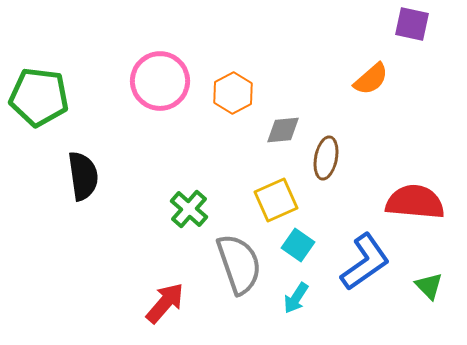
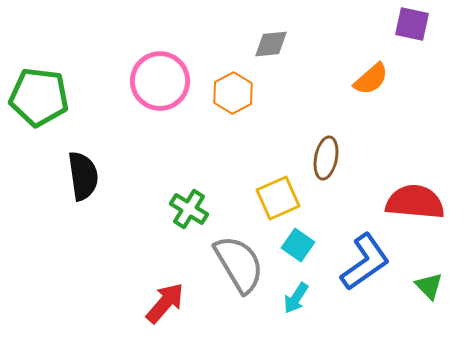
gray diamond: moved 12 px left, 86 px up
yellow square: moved 2 px right, 2 px up
green cross: rotated 9 degrees counterclockwise
gray semicircle: rotated 12 degrees counterclockwise
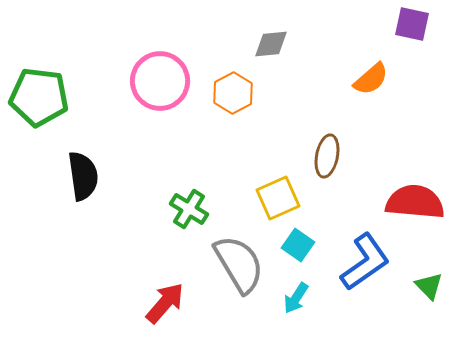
brown ellipse: moved 1 px right, 2 px up
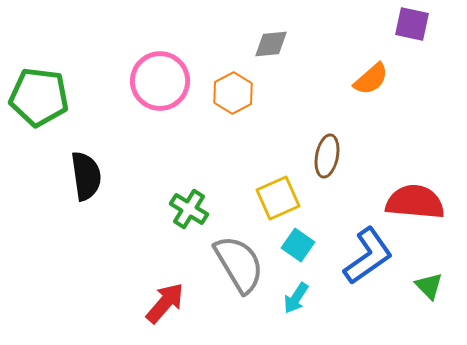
black semicircle: moved 3 px right
blue L-shape: moved 3 px right, 6 px up
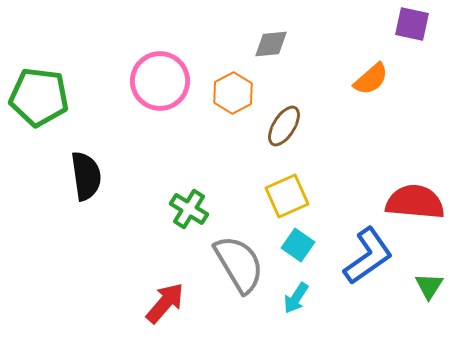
brown ellipse: moved 43 px left, 30 px up; rotated 21 degrees clockwise
yellow square: moved 9 px right, 2 px up
green triangle: rotated 16 degrees clockwise
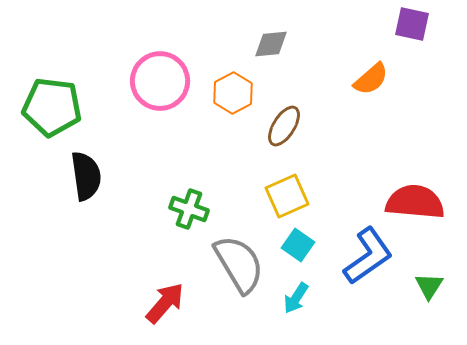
green pentagon: moved 13 px right, 10 px down
green cross: rotated 12 degrees counterclockwise
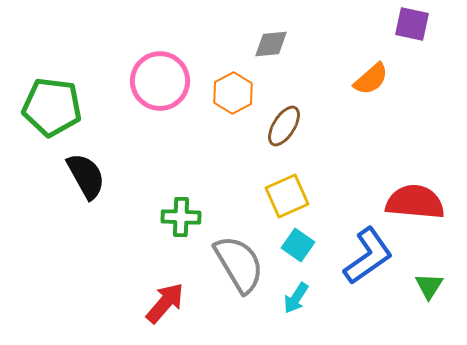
black semicircle: rotated 21 degrees counterclockwise
green cross: moved 8 px left, 8 px down; rotated 18 degrees counterclockwise
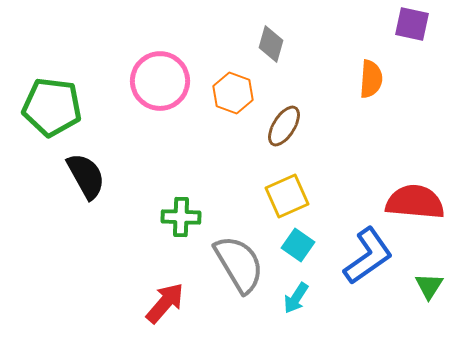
gray diamond: rotated 69 degrees counterclockwise
orange semicircle: rotated 45 degrees counterclockwise
orange hexagon: rotated 12 degrees counterclockwise
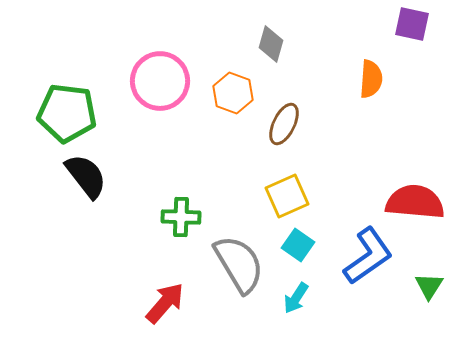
green pentagon: moved 15 px right, 6 px down
brown ellipse: moved 2 px up; rotated 6 degrees counterclockwise
black semicircle: rotated 9 degrees counterclockwise
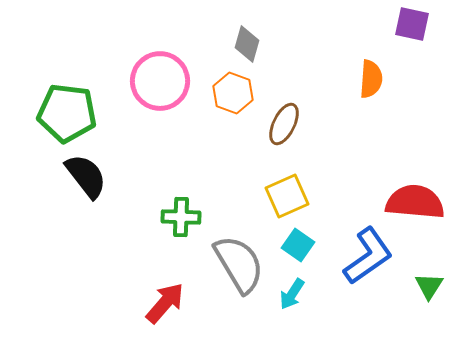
gray diamond: moved 24 px left
cyan arrow: moved 4 px left, 4 px up
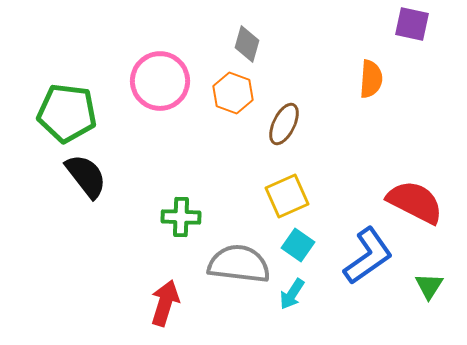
red semicircle: rotated 22 degrees clockwise
gray semicircle: rotated 52 degrees counterclockwise
red arrow: rotated 24 degrees counterclockwise
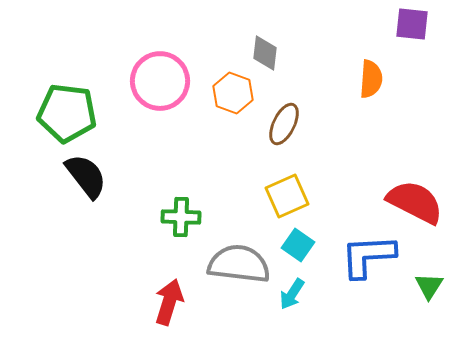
purple square: rotated 6 degrees counterclockwise
gray diamond: moved 18 px right, 9 px down; rotated 9 degrees counterclockwise
blue L-shape: rotated 148 degrees counterclockwise
red arrow: moved 4 px right, 1 px up
